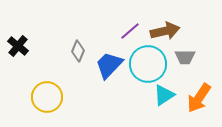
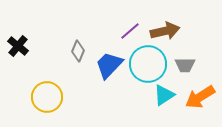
gray trapezoid: moved 8 px down
orange arrow: moved 1 px right, 1 px up; rotated 24 degrees clockwise
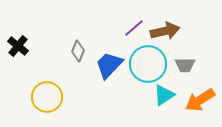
purple line: moved 4 px right, 3 px up
orange arrow: moved 3 px down
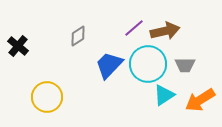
gray diamond: moved 15 px up; rotated 35 degrees clockwise
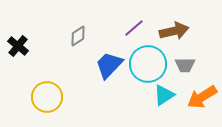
brown arrow: moved 9 px right
orange arrow: moved 2 px right, 3 px up
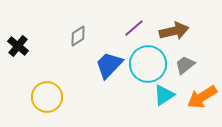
gray trapezoid: rotated 140 degrees clockwise
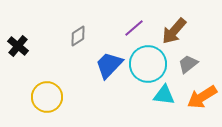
brown arrow: rotated 144 degrees clockwise
gray trapezoid: moved 3 px right, 1 px up
cyan triangle: rotated 40 degrees clockwise
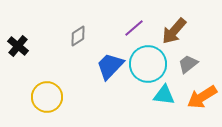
blue trapezoid: moved 1 px right, 1 px down
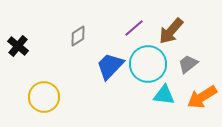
brown arrow: moved 3 px left
yellow circle: moved 3 px left
